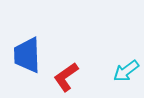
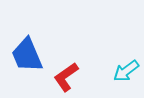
blue trapezoid: rotated 21 degrees counterclockwise
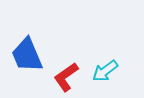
cyan arrow: moved 21 px left
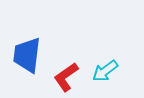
blue trapezoid: rotated 30 degrees clockwise
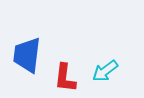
red L-shape: moved 1 px left, 1 px down; rotated 48 degrees counterclockwise
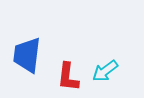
red L-shape: moved 3 px right, 1 px up
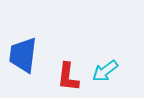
blue trapezoid: moved 4 px left
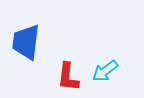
blue trapezoid: moved 3 px right, 13 px up
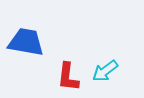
blue trapezoid: rotated 93 degrees clockwise
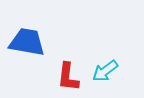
blue trapezoid: moved 1 px right
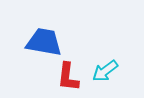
blue trapezoid: moved 17 px right
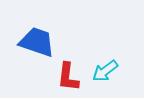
blue trapezoid: moved 7 px left; rotated 9 degrees clockwise
